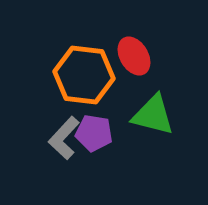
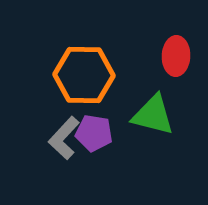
red ellipse: moved 42 px right; rotated 33 degrees clockwise
orange hexagon: rotated 6 degrees counterclockwise
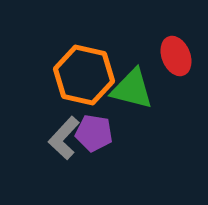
red ellipse: rotated 24 degrees counterclockwise
orange hexagon: rotated 12 degrees clockwise
green triangle: moved 21 px left, 26 px up
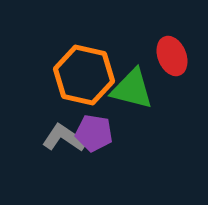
red ellipse: moved 4 px left
gray L-shape: rotated 81 degrees clockwise
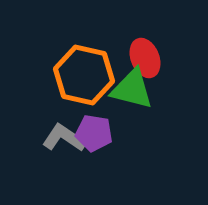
red ellipse: moved 27 px left, 2 px down
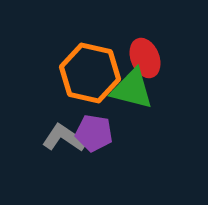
orange hexagon: moved 6 px right, 2 px up
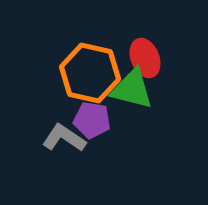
purple pentagon: moved 2 px left, 13 px up
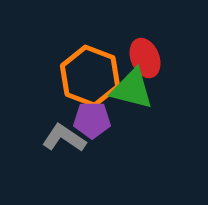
orange hexagon: moved 3 px down; rotated 8 degrees clockwise
purple pentagon: rotated 9 degrees counterclockwise
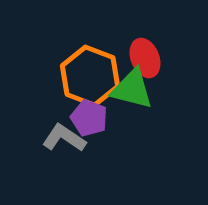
purple pentagon: moved 3 px left, 2 px up; rotated 21 degrees clockwise
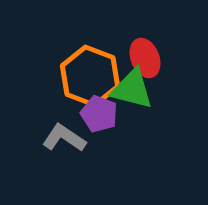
purple pentagon: moved 10 px right, 4 px up
